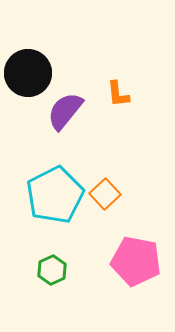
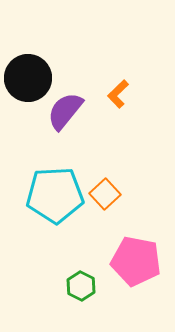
black circle: moved 5 px down
orange L-shape: rotated 52 degrees clockwise
cyan pentagon: rotated 24 degrees clockwise
green hexagon: moved 29 px right, 16 px down; rotated 8 degrees counterclockwise
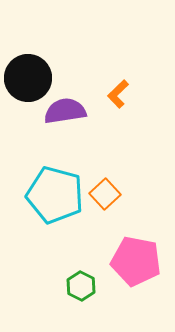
purple semicircle: rotated 42 degrees clockwise
cyan pentagon: rotated 18 degrees clockwise
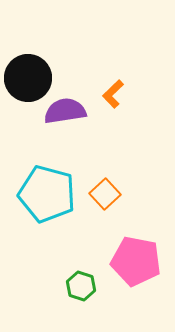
orange L-shape: moved 5 px left
cyan pentagon: moved 8 px left, 1 px up
green hexagon: rotated 8 degrees counterclockwise
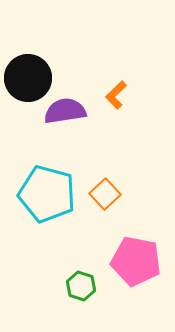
orange L-shape: moved 3 px right, 1 px down
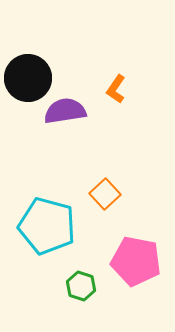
orange L-shape: moved 6 px up; rotated 12 degrees counterclockwise
cyan pentagon: moved 32 px down
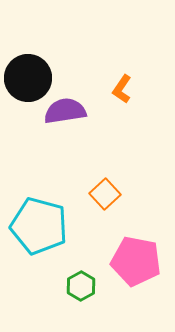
orange L-shape: moved 6 px right
cyan pentagon: moved 8 px left
green hexagon: rotated 12 degrees clockwise
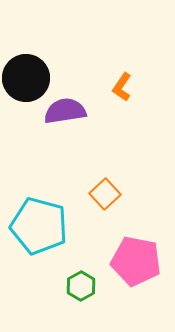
black circle: moved 2 px left
orange L-shape: moved 2 px up
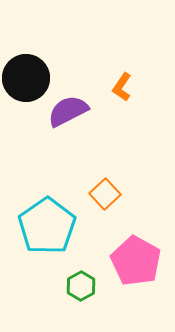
purple semicircle: moved 3 px right; rotated 18 degrees counterclockwise
cyan pentagon: moved 8 px right; rotated 22 degrees clockwise
pink pentagon: rotated 18 degrees clockwise
